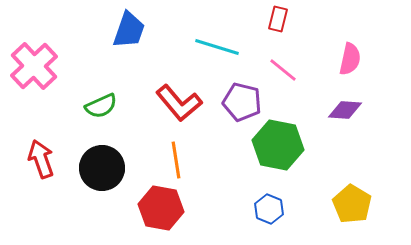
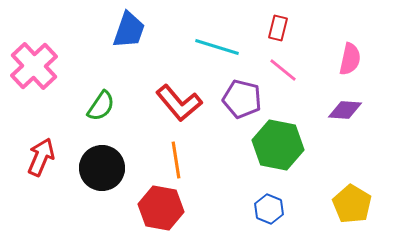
red rectangle: moved 9 px down
purple pentagon: moved 3 px up
green semicircle: rotated 32 degrees counterclockwise
red arrow: moved 2 px up; rotated 42 degrees clockwise
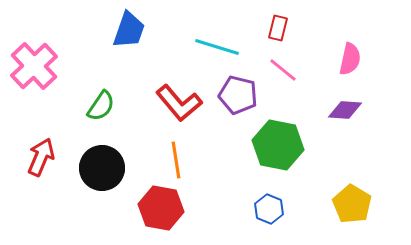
purple pentagon: moved 4 px left, 4 px up
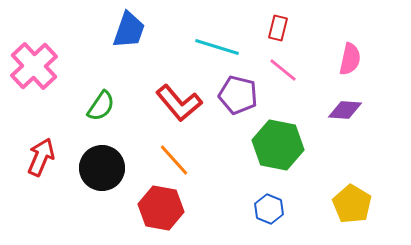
orange line: moved 2 px left; rotated 33 degrees counterclockwise
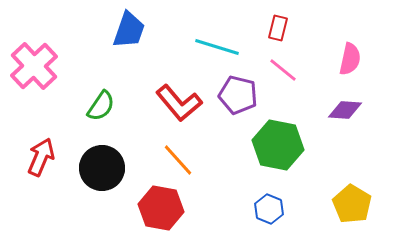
orange line: moved 4 px right
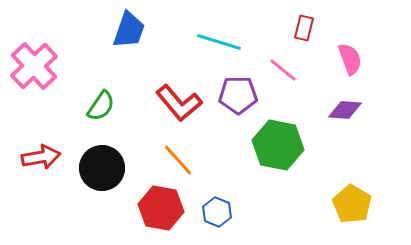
red rectangle: moved 26 px right
cyan line: moved 2 px right, 5 px up
pink semicircle: rotated 32 degrees counterclockwise
purple pentagon: rotated 15 degrees counterclockwise
red arrow: rotated 57 degrees clockwise
blue hexagon: moved 52 px left, 3 px down
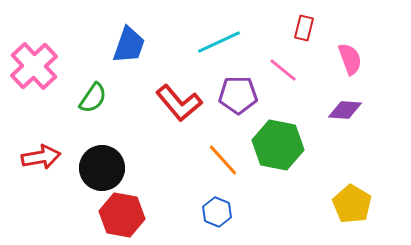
blue trapezoid: moved 15 px down
cyan line: rotated 42 degrees counterclockwise
green semicircle: moved 8 px left, 8 px up
orange line: moved 45 px right
red hexagon: moved 39 px left, 7 px down
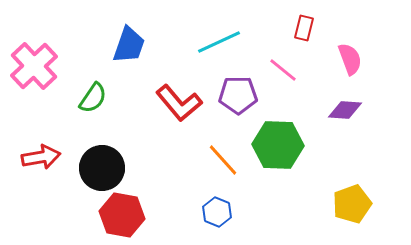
green hexagon: rotated 9 degrees counterclockwise
yellow pentagon: rotated 21 degrees clockwise
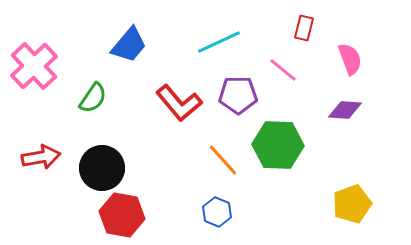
blue trapezoid: rotated 21 degrees clockwise
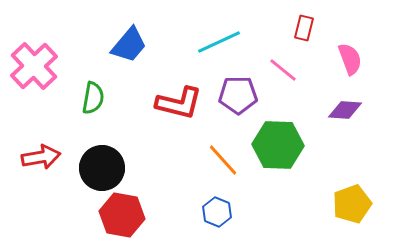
green semicircle: rotated 24 degrees counterclockwise
red L-shape: rotated 36 degrees counterclockwise
